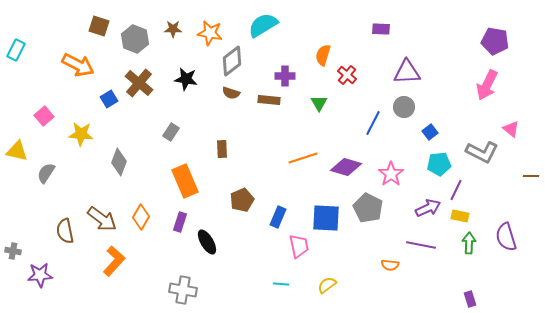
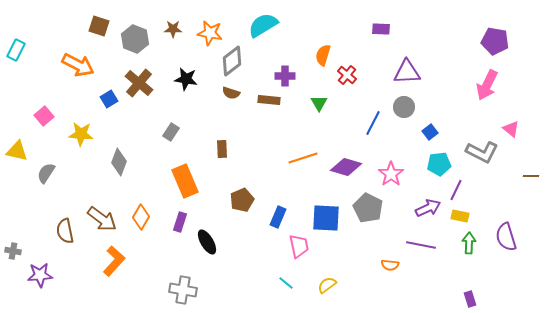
cyan line at (281, 284): moved 5 px right, 1 px up; rotated 35 degrees clockwise
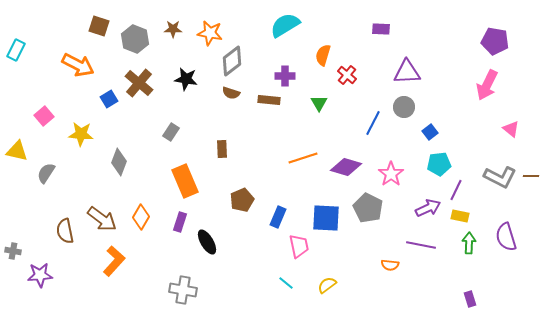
cyan semicircle at (263, 25): moved 22 px right
gray L-shape at (482, 152): moved 18 px right, 25 px down
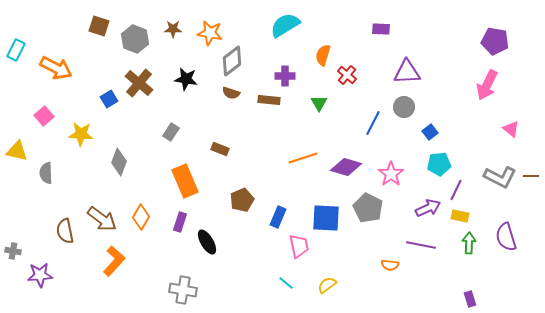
orange arrow at (78, 65): moved 22 px left, 3 px down
brown rectangle at (222, 149): moved 2 px left; rotated 66 degrees counterclockwise
gray semicircle at (46, 173): rotated 35 degrees counterclockwise
